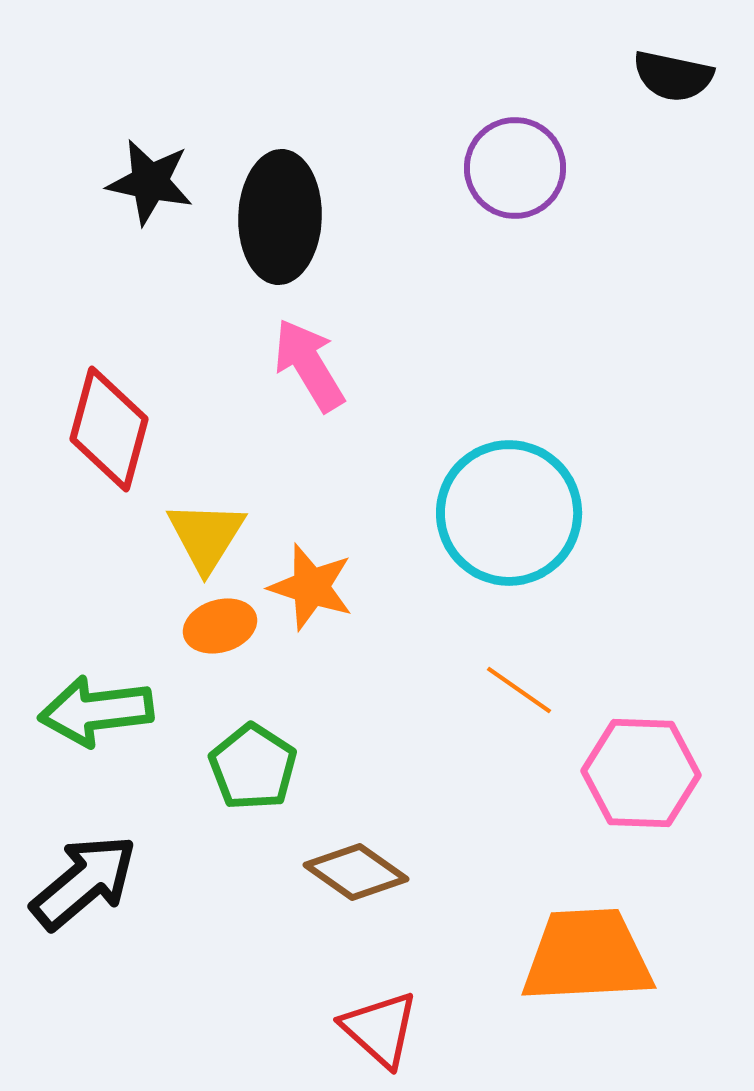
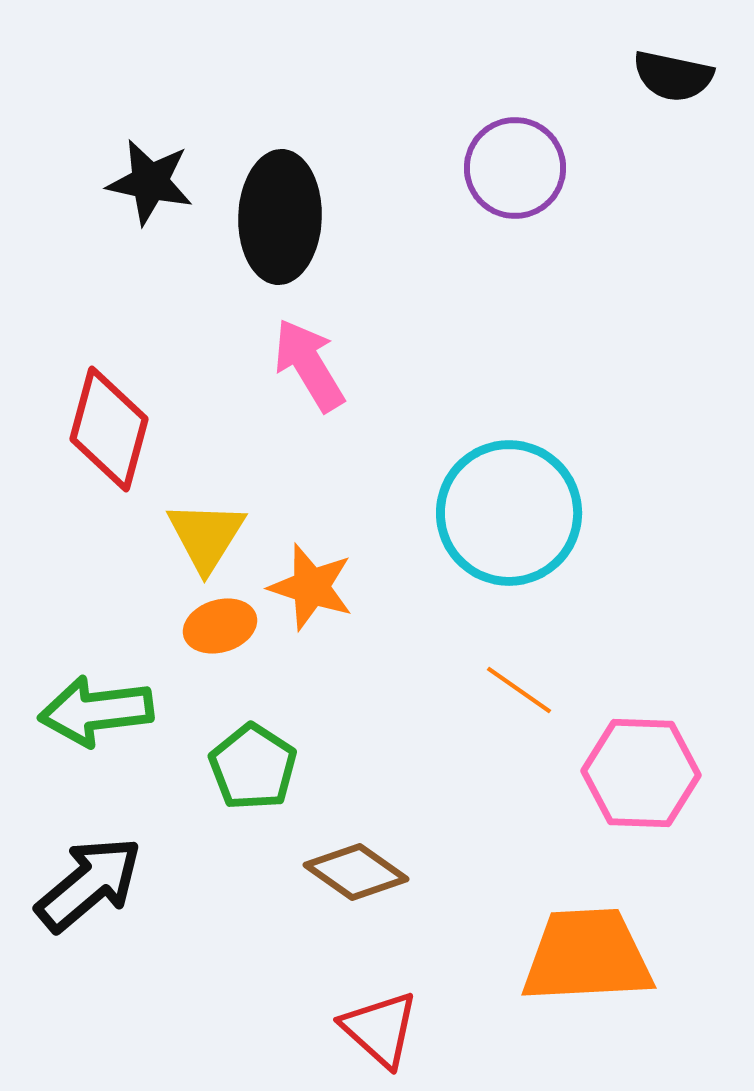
black arrow: moved 5 px right, 2 px down
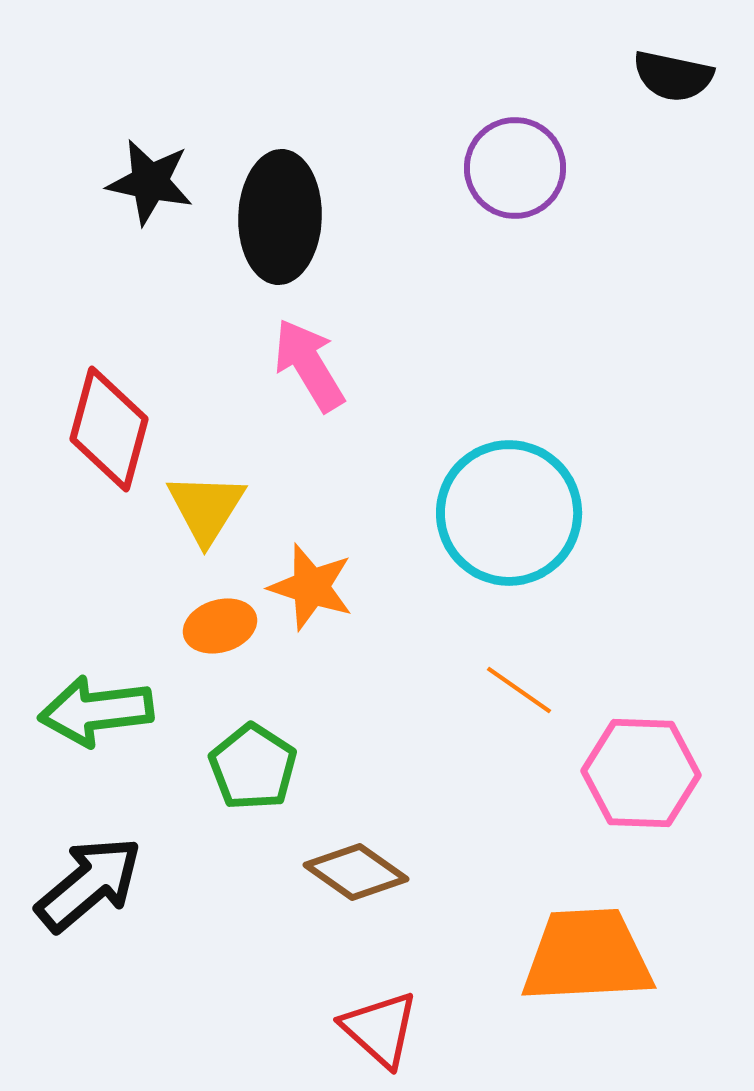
yellow triangle: moved 28 px up
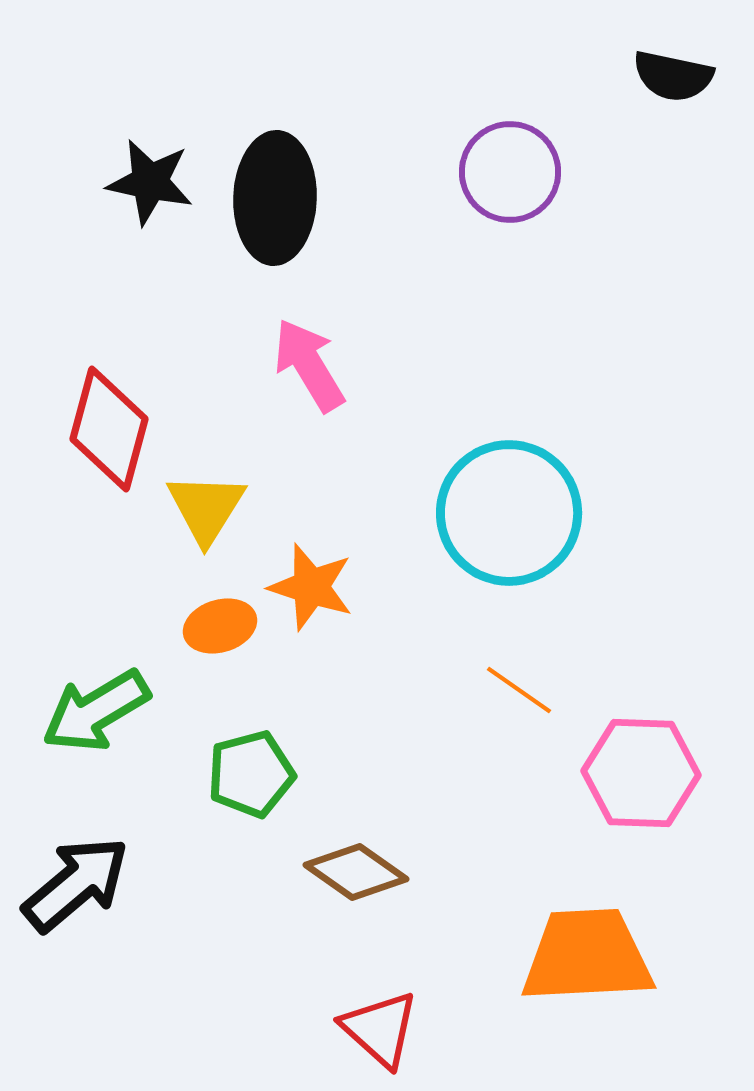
purple circle: moved 5 px left, 4 px down
black ellipse: moved 5 px left, 19 px up
green arrow: rotated 24 degrees counterclockwise
green pentagon: moved 2 px left, 7 px down; rotated 24 degrees clockwise
black arrow: moved 13 px left
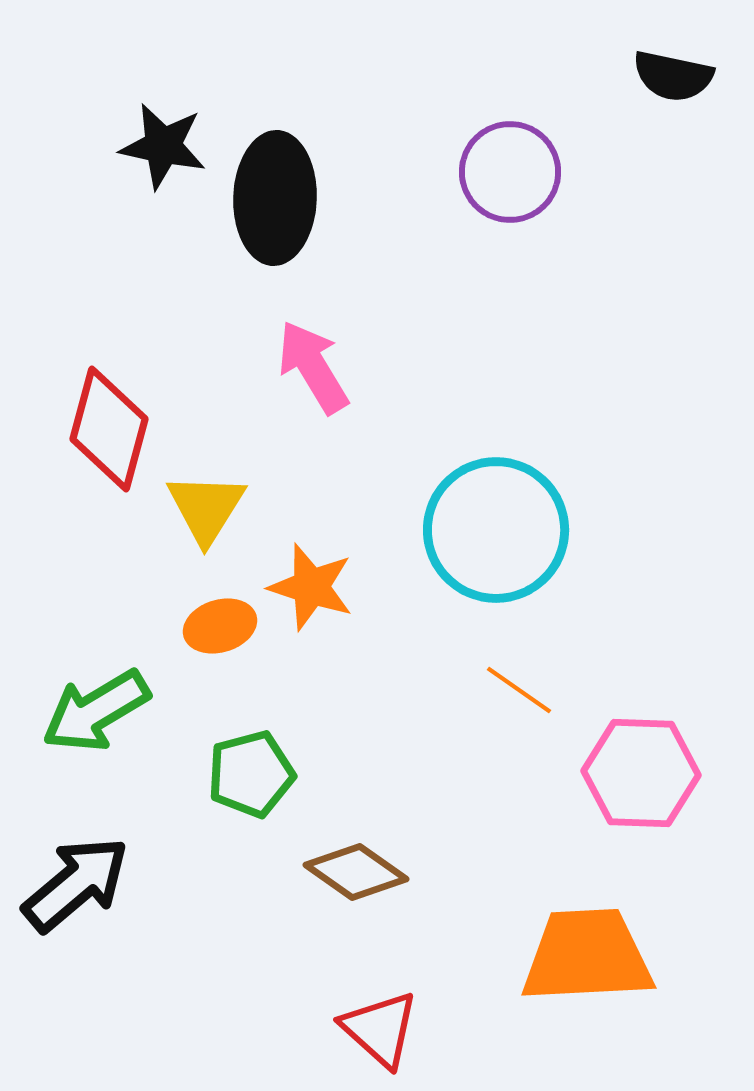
black star: moved 13 px right, 36 px up
pink arrow: moved 4 px right, 2 px down
cyan circle: moved 13 px left, 17 px down
